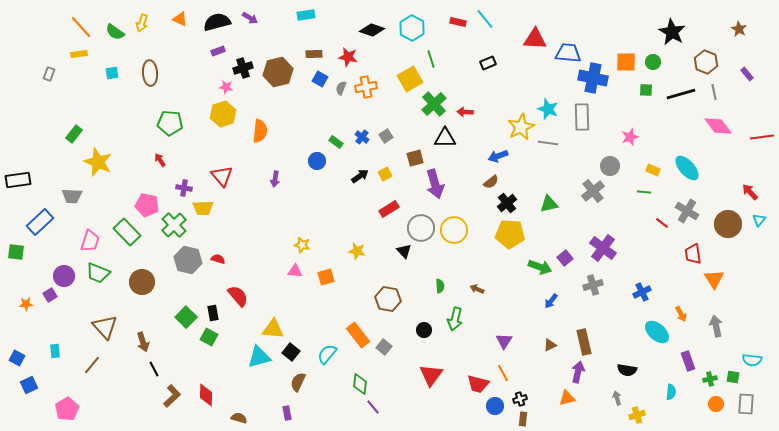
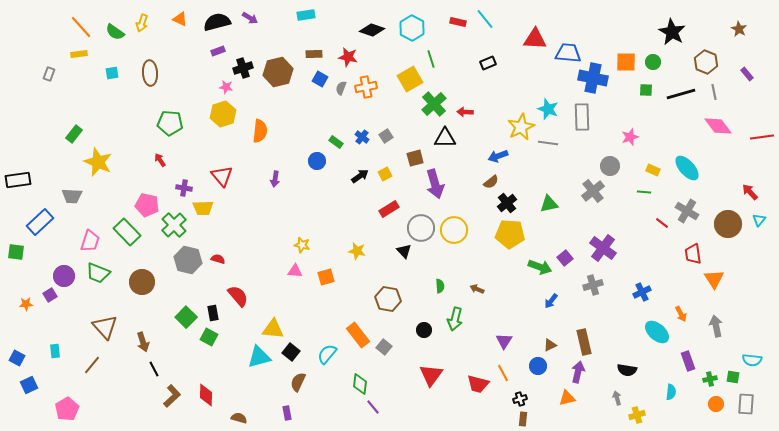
blue circle at (495, 406): moved 43 px right, 40 px up
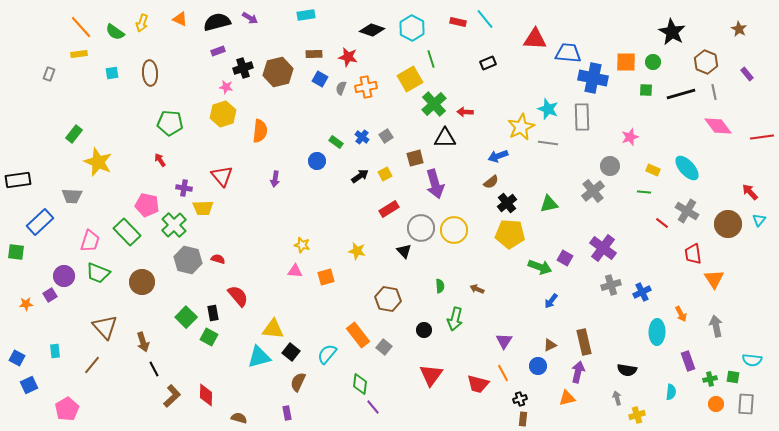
purple square at (565, 258): rotated 21 degrees counterclockwise
gray cross at (593, 285): moved 18 px right
cyan ellipse at (657, 332): rotated 50 degrees clockwise
